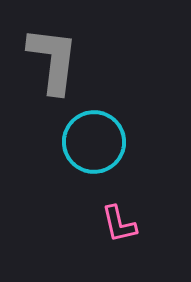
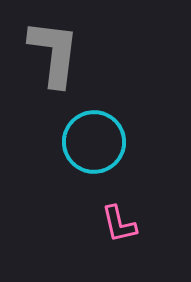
gray L-shape: moved 1 px right, 7 px up
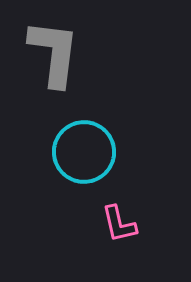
cyan circle: moved 10 px left, 10 px down
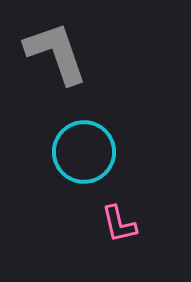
gray L-shape: moved 2 px right; rotated 26 degrees counterclockwise
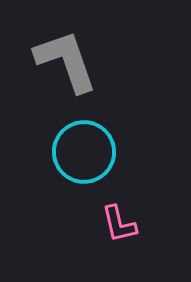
gray L-shape: moved 10 px right, 8 px down
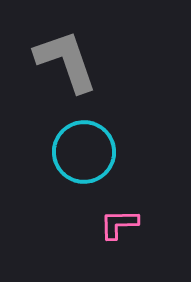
pink L-shape: rotated 102 degrees clockwise
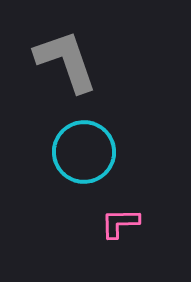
pink L-shape: moved 1 px right, 1 px up
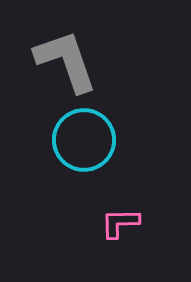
cyan circle: moved 12 px up
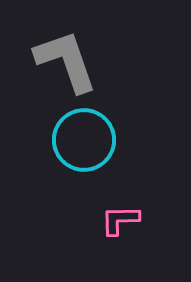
pink L-shape: moved 3 px up
